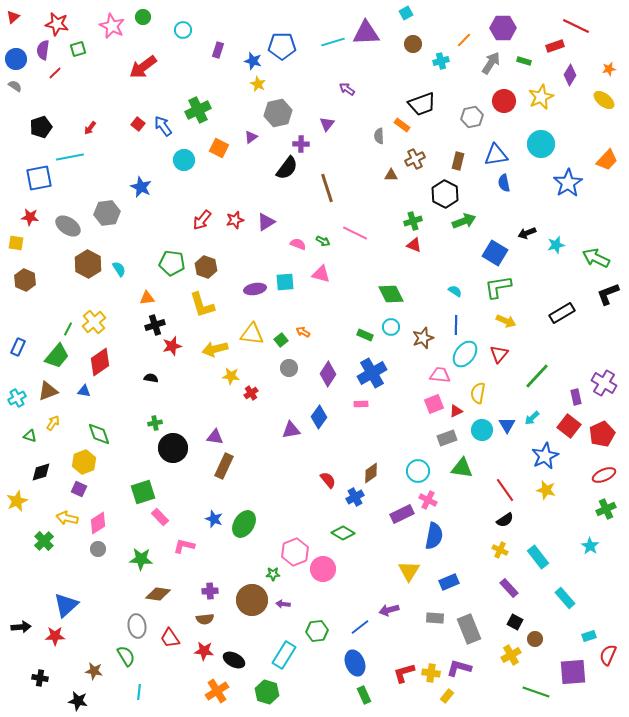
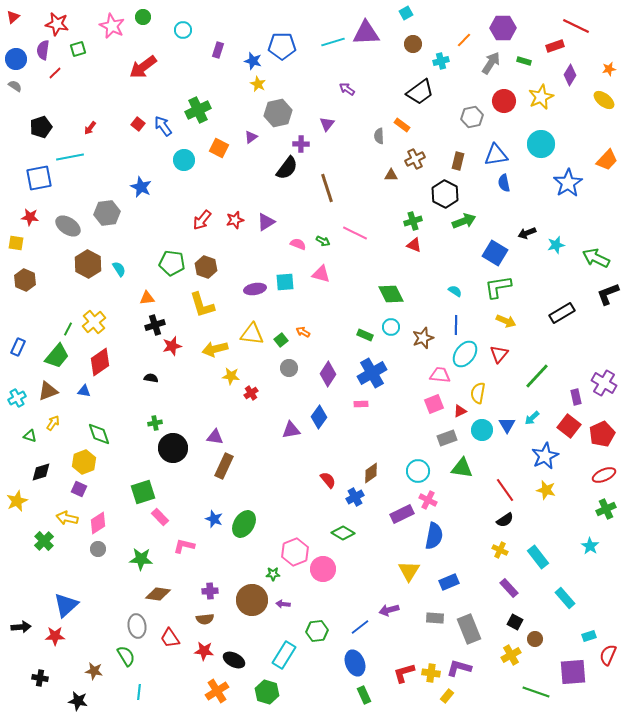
black trapezoid at (422, 104): moved 2 px left, 12 px up; rotated 16 degrees counterclockwise
red triangle at (456, 411): moved 4 px right
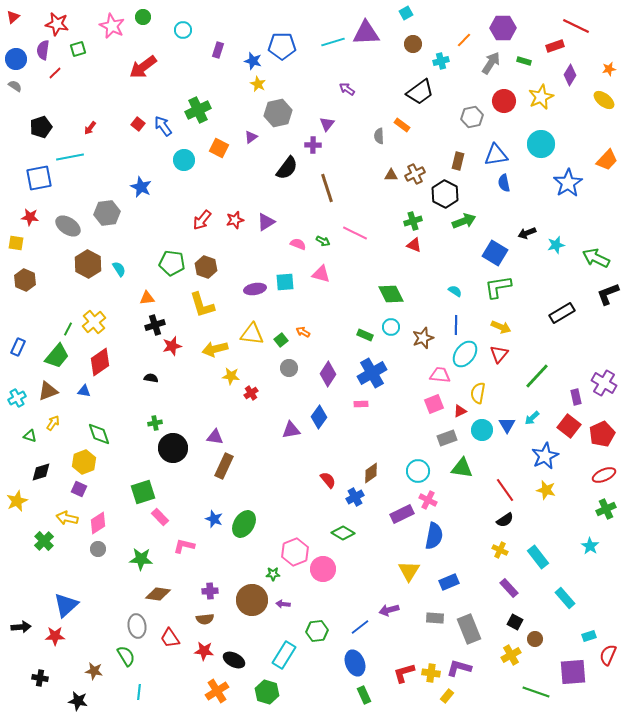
purple cross at (301, 144): moved 12 px right, 1 px down
brown cross at (415, 159): moved 15 px down
yellow arrow at (506, 321): moved 5 px left, 6 px down
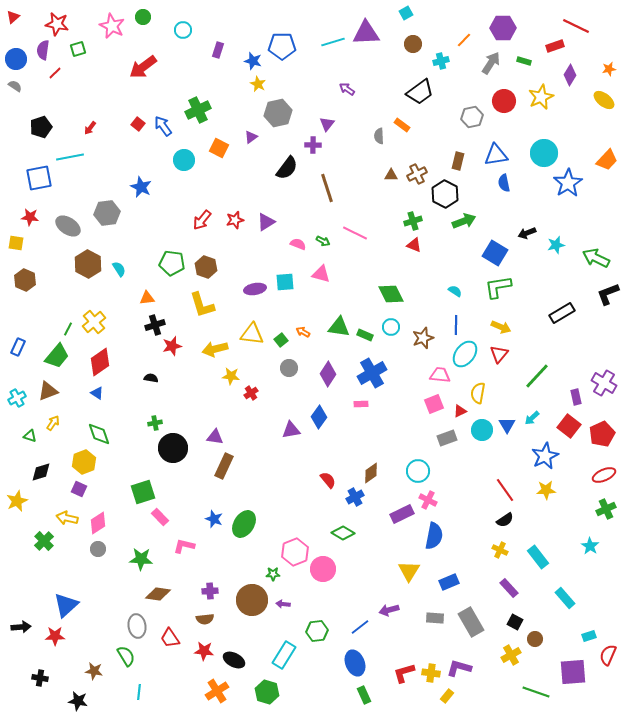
cyan circle at (541, 144): moved 3 px right, 9 px down
brown cross at (415, 174): moved 2 px right
blue triangle at (84, 391): moved 13 px right, 2 px down; rotated 24 degrees clockwise
green triangle at (462, 468): moved 123 px left, 141 px up
yellow star at (546, 490): rotated 18 degrees counterclockwise
gray rectangle at (469, 629): moved 2 px right, 7 px up; rotated 8 degrees counterclockwise
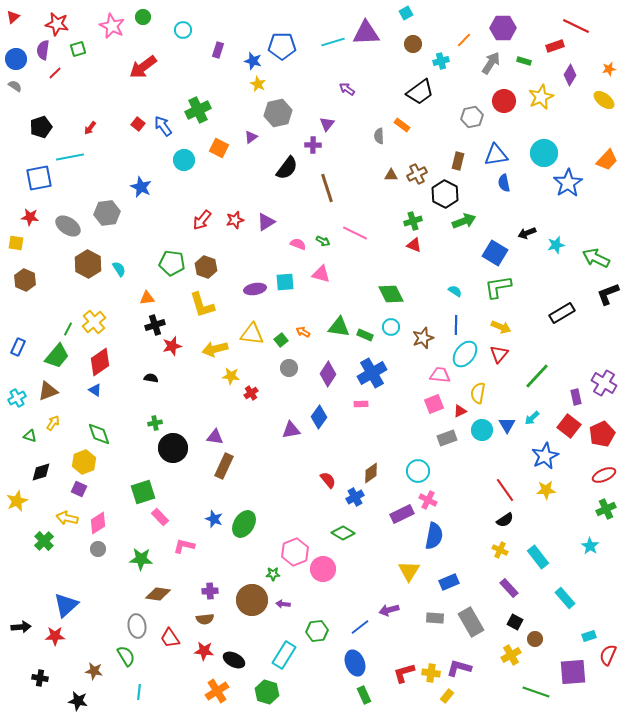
blue triangle at (97, 393): moved 2 px left, 3 px up
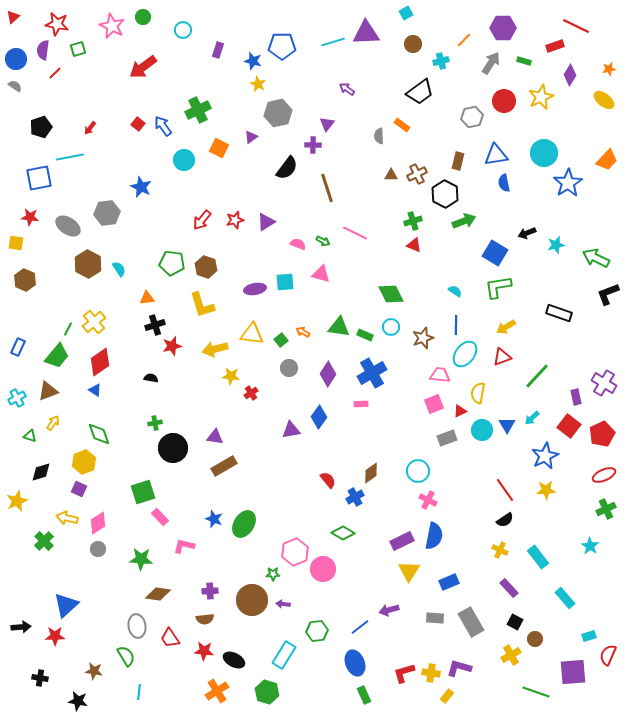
black rectangle at (562, 313): moved 3 px left; rotated 50 degrees clockwise
yellow arrow at (501, 327): moved 5 px right; rotated 126 degrees clockwise
red triangle at (499, 354): moved 3 px right, 3 px down; rotated 30 degrees clockwise
brown rectangle at (224, 466): rotated 35 degrees clockwise
purple rectangle at (402, 514): moved 27 px down
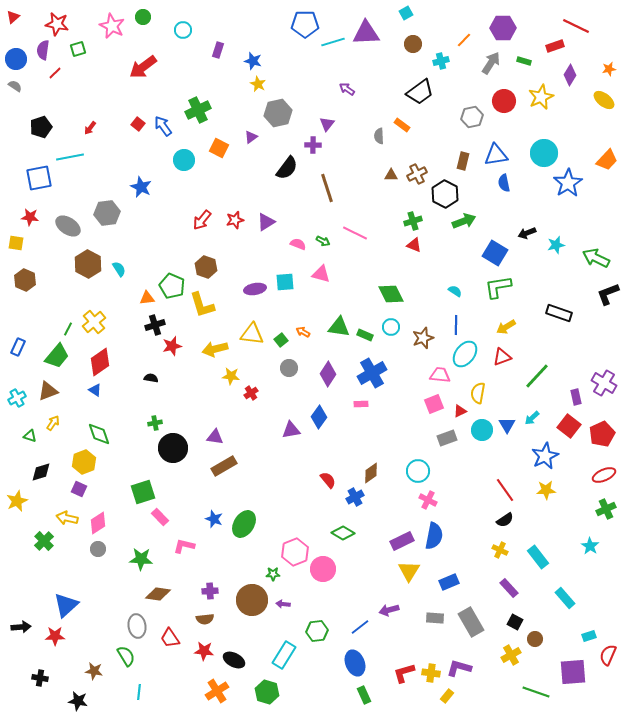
blue pentagon at (282, 46): moved 23 px right, 22 px up
brown rectangle at (458, 161): moved 5 px right
green pentagon at (172, 263): moved 23 px down; rotated 15 degrees clockwise
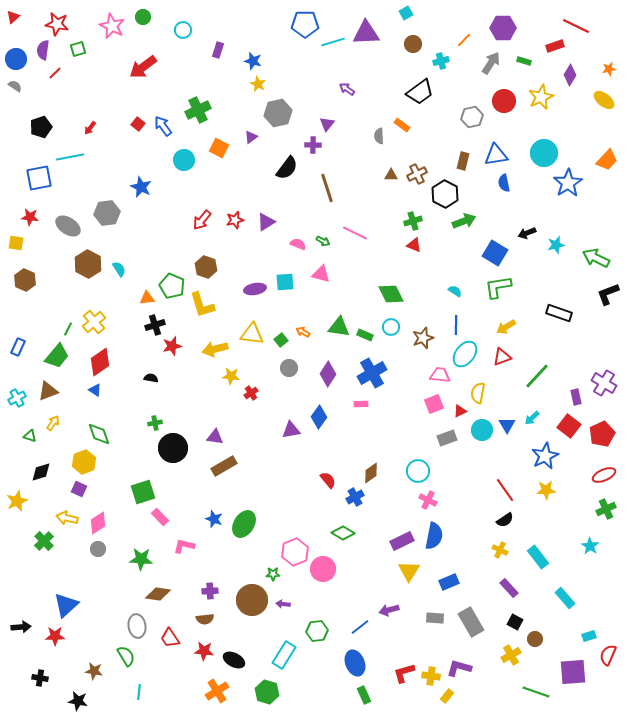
yellow cross at (431, 673): moved 3 px down
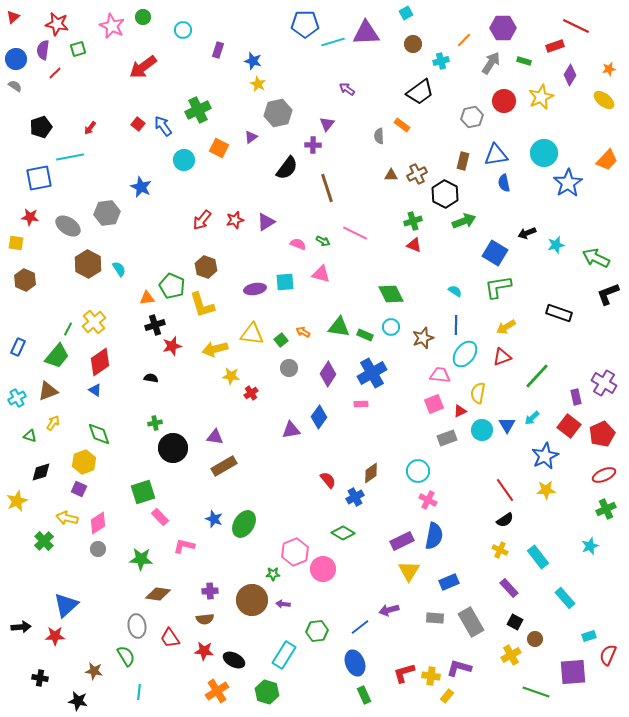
cyan star at (590, 546): rotated 18 degrees clockwise
